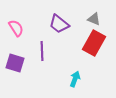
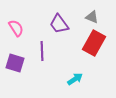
gray triangle: moved 2 px left, 2 px up
purple trapezoid: rotated 15 degrees clockwise
cyan arrow: rotated 35 degrees clockwise
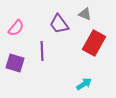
gray triangle: moved 7 px left, 3 px up
pink semicircle: rotated 72 degrees clockwise
cyan arrow: moved 9 px right, 5 px down
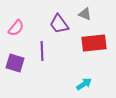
red rectangle: rotated 55 degrees clockwise
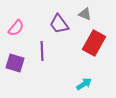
red rectangle: rotated 55 degrees counterclockwise
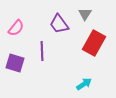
gray triangle: rotated 40 degrees clockwise
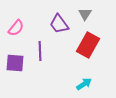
red rectangle: moved 6 px left, 2 px down
purple line: moved 2 px left
purple square: rotated 12 degrees counterclockwise
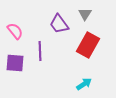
pink semicircle: moved 1 px left, 3 px down; rotated 78 degrees counterclockwise
